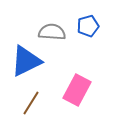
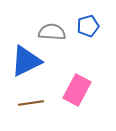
brown line: rotated 50 degrees clockwise
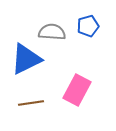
blue triangle: moved 2 px up
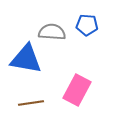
blue pentagon: moved 1 px left, 1 px up; rotated 20 degrees clockwise
blue triangle: rotated 36 degrees clockwise
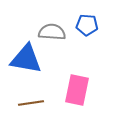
pink rectangle: rotated 16 degrees counterclockwise
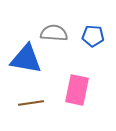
blue pentagon: moved 6 px right, 11 px down
gray semicircle: moved 2 px right, 1 px down
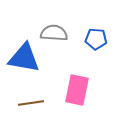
blue pentagon: moved 3 px right, 3 px down
blue triangle: moved 2 px left, 1 px up
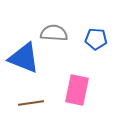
blue triangle: rotated 12 degrees clockwise
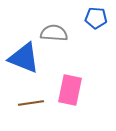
blue pentagon: moved 21 px up
pink rectangle: moved 7 px left
